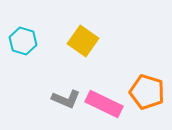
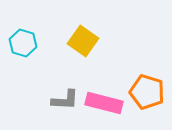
cyan hexagon: moved 2 px down
gray L-shape: moved 1 px left, 1 px down; rotated 20 degrees counterclockwise
pink rectangle: moved 1 px up; rotated 12 degrees counterclockwise
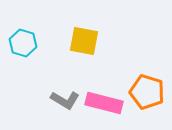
yellow square: moved 1 px right; rotated 24 degrees counterclockwise
gray L-shape: rotated 28 degrees clockwise
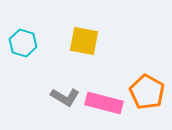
orange pentagon: rotated 12 degrees clockwise
gray L-shape: moved 3 px up
